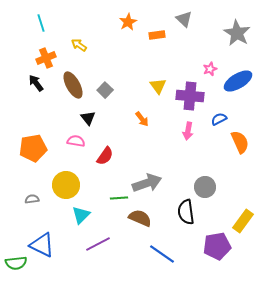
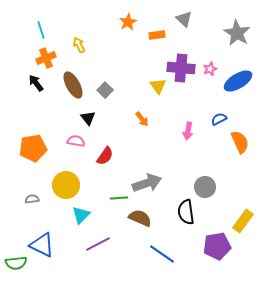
cyan line: moved 7 px down
yellow arrow: rotated 28 degrees clockwise
purple cross: moved 9 px left, 28 px up
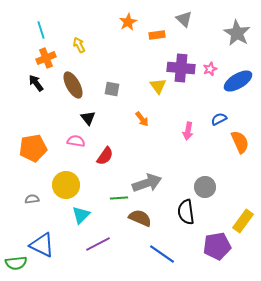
gray square: moved 7 px right, 1 px up; rotated 35 degrees counterclockwise
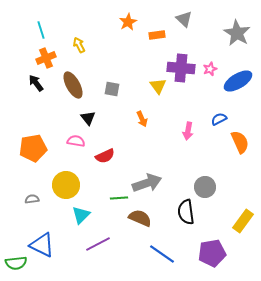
orange arrow: rotated 14 degrees clockwise
red semicircle: rotated 30 degrees clockwise
purple pentagon: moved 5 px left, 7 px down
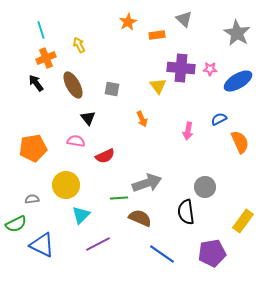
pink star: rotated 24 degrees clockwise
green semicircle: moved 39 px up; rotated 20 degrees counterclockwise
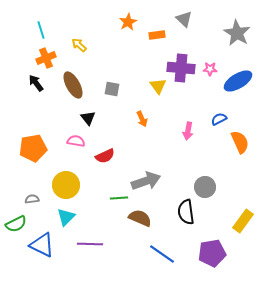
yellow arrow: rotated 21 degrees counterclockwise
gray arrow: moved 1 px left, 2 px up
cyan triangle: moved 15 px left, 2 px down
purple line: moved 8 px left; rotated 30 degrees clockwise
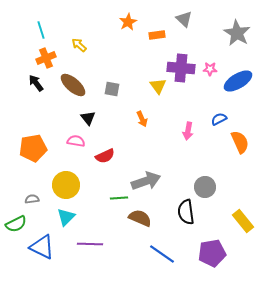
brown ellipse: rotated 20 degrees counterclockwise
yellow rectangle: rotated 75 degrees counterclockwise
blue triangle: moved 2 px down
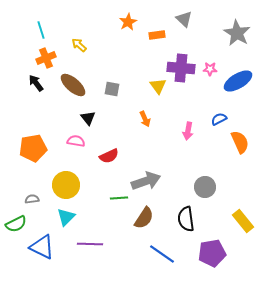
orange arrow: moved 3 px right
red semicircle: moved 4 px right
black semicircle: moved 7 px down
brown semicircle: moved 4 px right; rotated 100 degrees clockwise
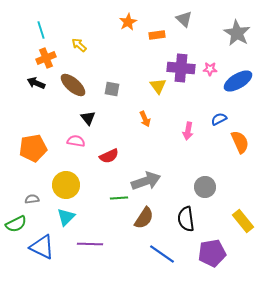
black arrow: rotated 30 degrees counterclockwise
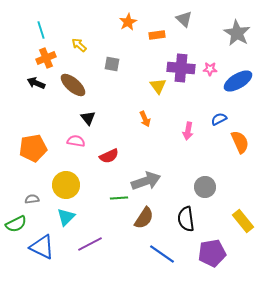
gray square: moved 25 px up
purple line: rotated 30 degrees counterclockwise
